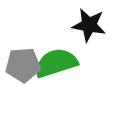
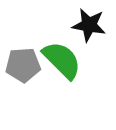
green semicircle: moved 6 px right, 3 px up; rotated 63 degrees clockwise
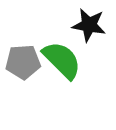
gray pentagon: moved 3 px up
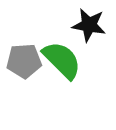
gray pentagon: moved 1 px right, 1 px up
